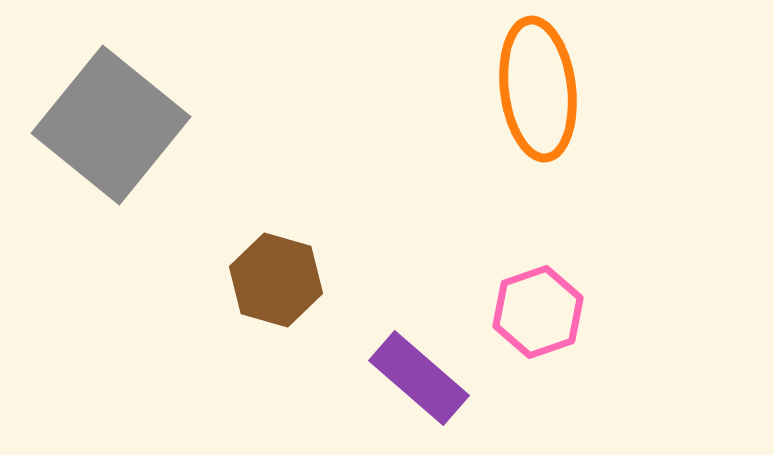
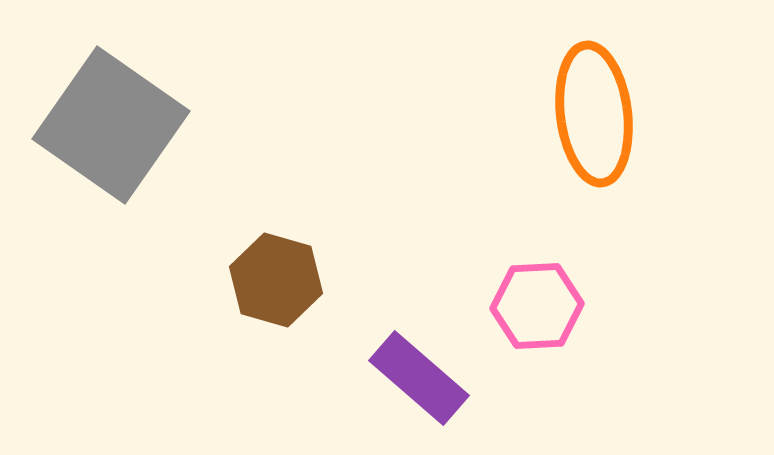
orange ellipse: moved 56 px right, 25 px down
gray square: rotated 4 degrees counterclockwise
pink hexagon: moved 1 px left, 6 px up; rotated 16 degrees clockwise
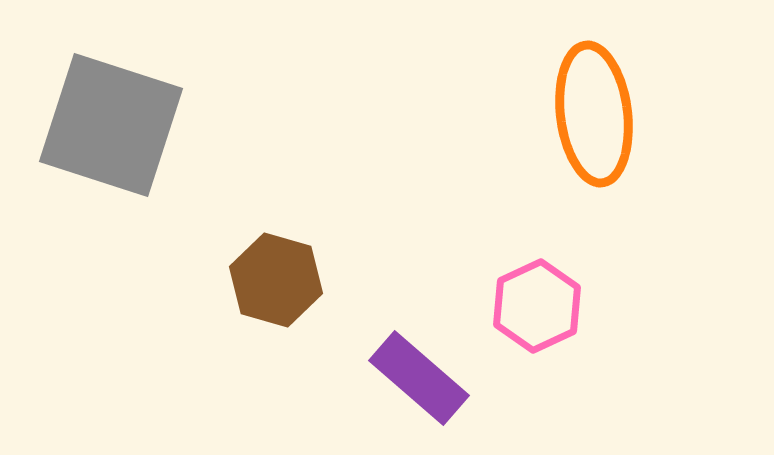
gray square: rotated 17 degrees counterclockwise
pink hexagon: rotated 22 degrees counterclockwise
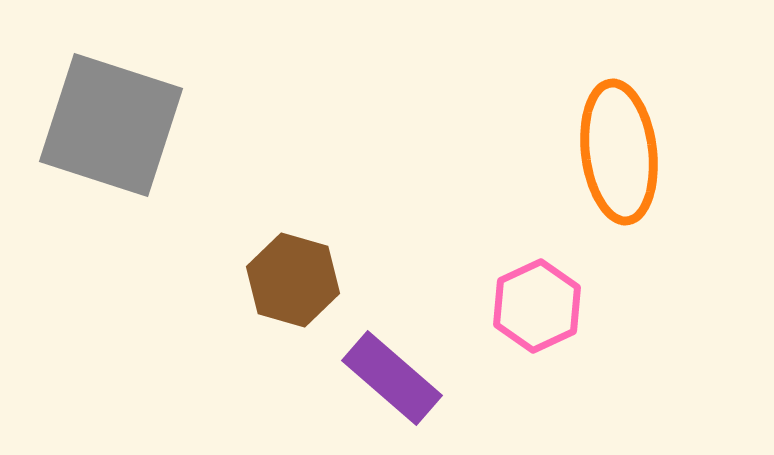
orange ellipse: moved 25 px right, 38 px down
brown hexagon: moved 17 px right
purple rectangle: moved 27 px left
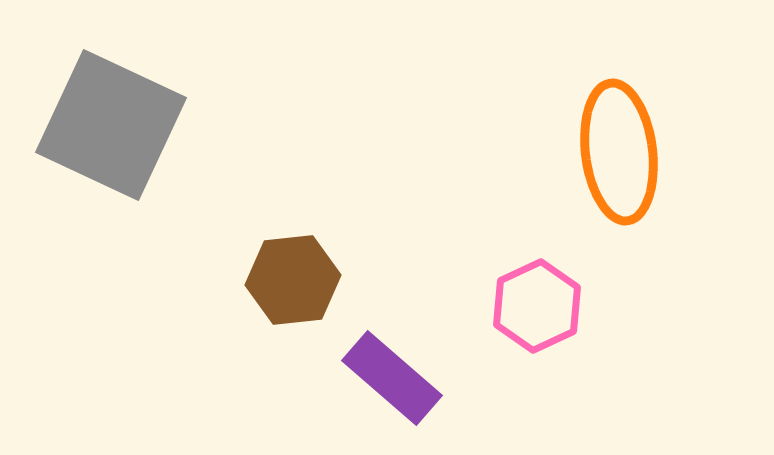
gray square: rotated 7 degrees clockwise
brown hexagon: rotated 22 degrees counterclockwise
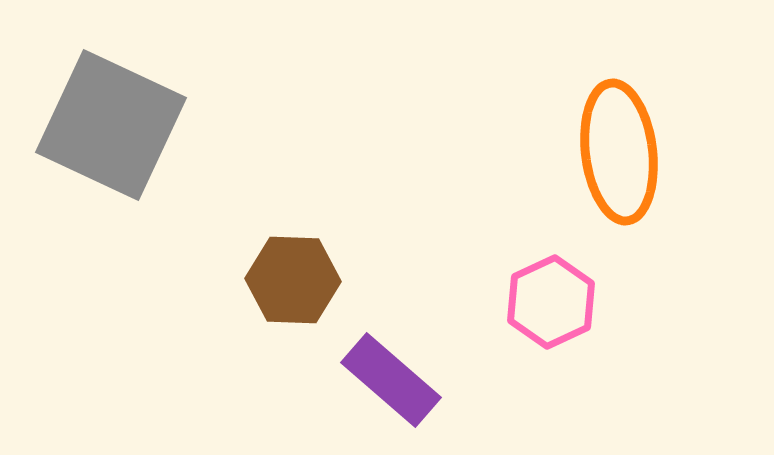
brown hexagon: rotated 8 degrees clockwise
pink hexagon: moved 14 px right, 4 px up
purple rectangle: moved 1 px left, 2 px down
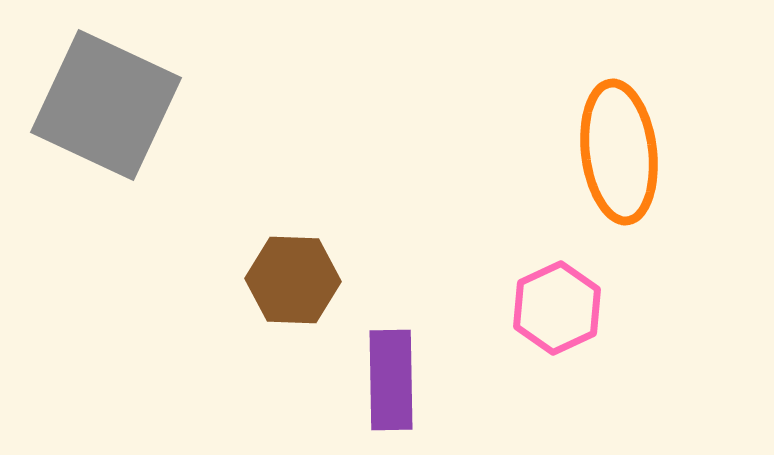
gray square: moved 5 px left, 20 px up
pink hexagon: moved 6 px right, 6 px down
purple rectangle: rotated 48 degrees clockwise
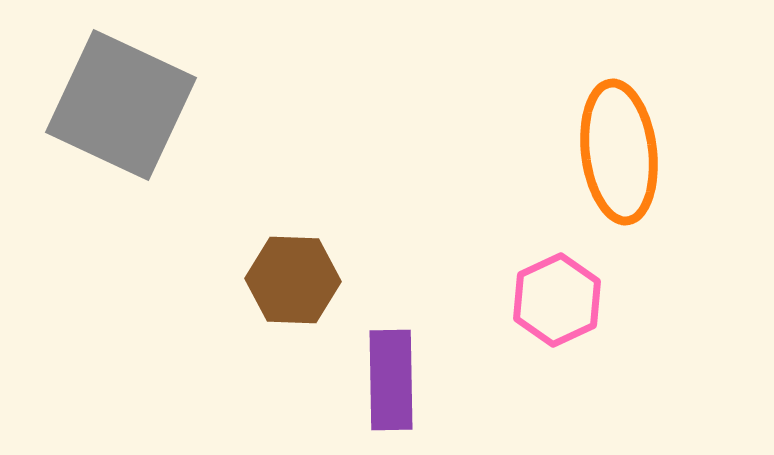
gray square: moved 15 px right
pink hexagon: moved 8 px up
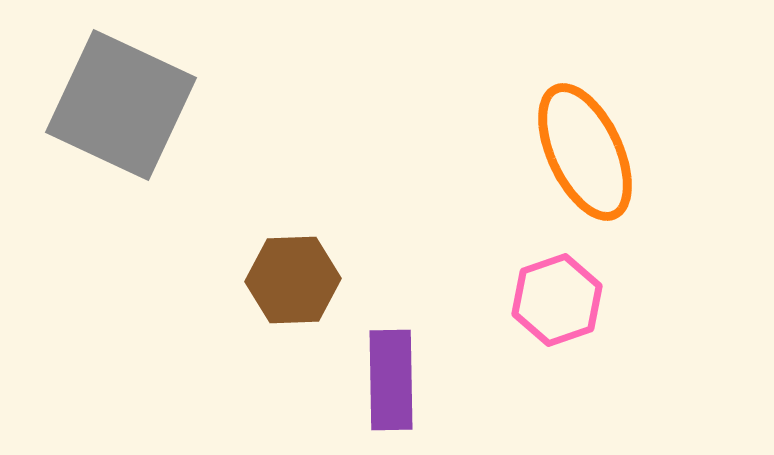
orange ellipse: moved 34 px left; rotated 18 degrees counterclockwise
brown hexagon: rotated 4 degrees counterclockwise
pink hexagon: rotated 6 degrees clockwise
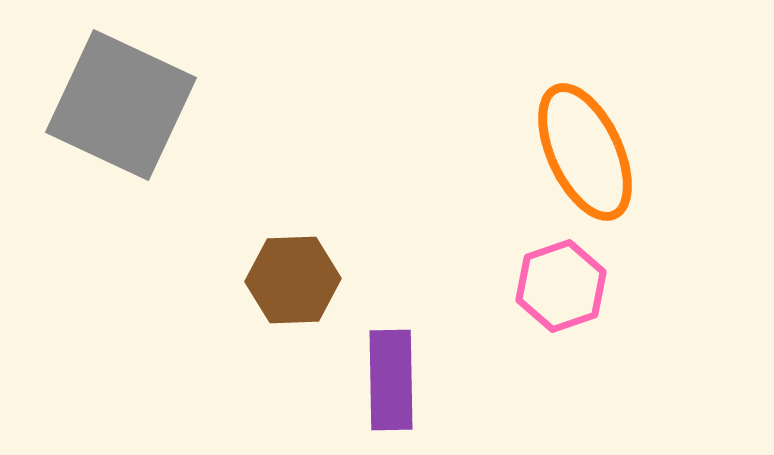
pink hexagon: moved 4 px right, 14 px up
